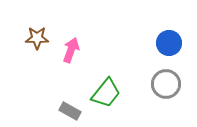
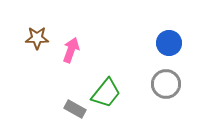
gray rectangle: moved 5 px right, 2 px up
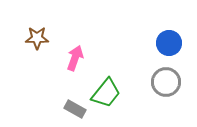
pink arrow: moved 4 px right, 8 px down
gray circle: moved 2 px up
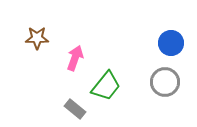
blue circle: moved 2 px right
gray circle: moved 1 px left
green trapezoid: moved 7 px up
gray rectangle: rotated 10 degrees clockwise
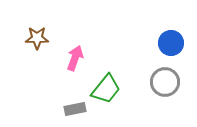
green trapezoid: moved 3 px down
gray rectangle: rotated 50 degrees counterclockwise
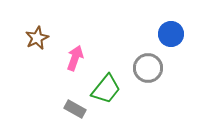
brown star: rotated 25 degrees counterclockwise
blue circle: moved 9 px up
gray circle: moved 17 px left, 14 px up
gray rectangle: rotated 40 degrees clockwise
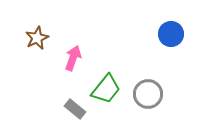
pink arrow: moved 2 px left
gray circle: moved 26 px down
gray rectangle: rotated 10 degrees clockwise
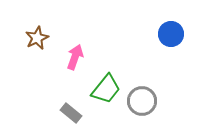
pink arrow: moved 2 px right, 1 px up
gray circle: moved 6 px left, 7 px down
gray rectangle: moved 4 px left, 4 px down
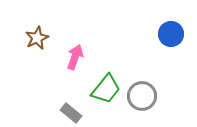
gray circle: moved 5 px up
